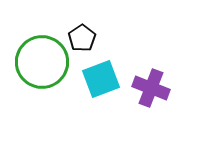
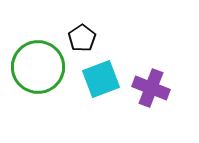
green circle: moved 4 px left, 5 px down
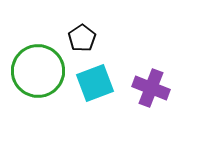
green circle: moved 4 px down
cyan square: moved 6 px left, 4 px down
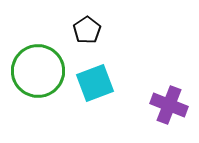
black pentagon: moved 5 px right, 8 px up
purple cross: moved 18 px right, 17 px down
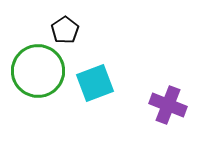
black pentagon: moved 22 px left
purple cross: moved 1 px left
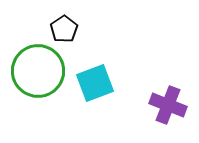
black pentagon: moved 1 px left, 1 px up
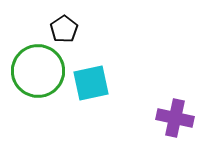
cyan square: moved 4 px left; rotated 9 degrees clockwise
purple cross: moved 7 px right, 13 px down; rotated 9 degrees counterclockwise
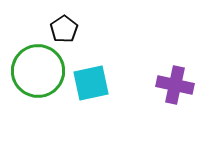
purple cross: moved 33 px up
